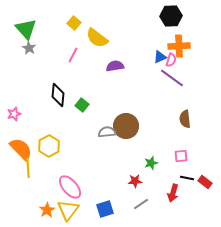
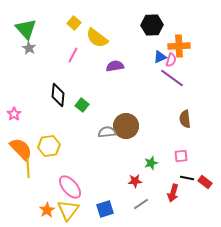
black hexagon: moved 19 px left, 9 px down
pink star: rotated 16 degrees counterclockwise
yellow hexagon: rotated 20 degrees clockwise
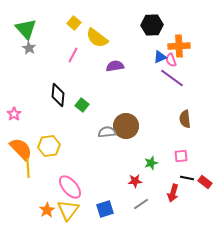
pink semicircle: rotated 144 degrees clockwise
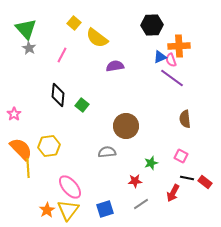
pink line: moved 11 px left
gray semicircle: moved 20 px down
pink square: rotated 32 degrees clockwise
red arrow: rotated 12 degrees clockwise
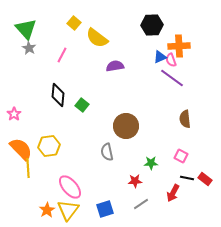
gray semicircle: rotated 96 degrees counterclockwise
green star: rotated 16 degrees clockwise
red rectangle: moved 3 px up
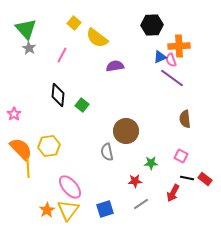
brown circle: moved 5 px down
